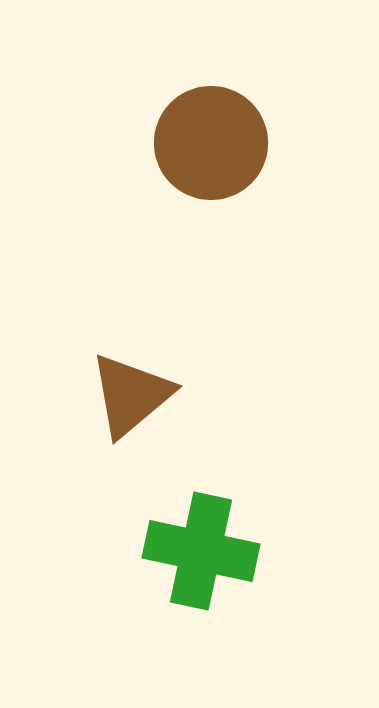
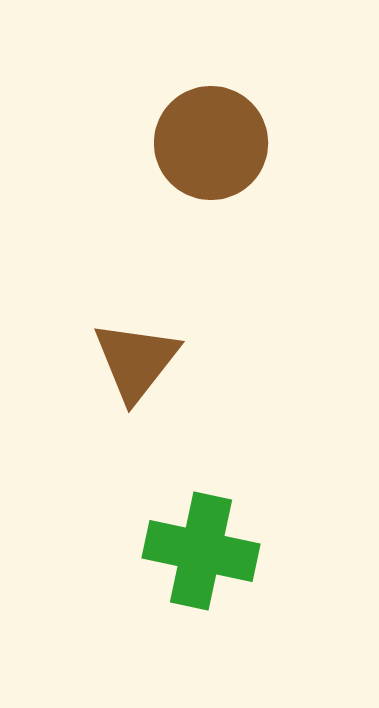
brown triangle: moved 5 px right, 34 px up; rotated 12 degrees counterclockwise
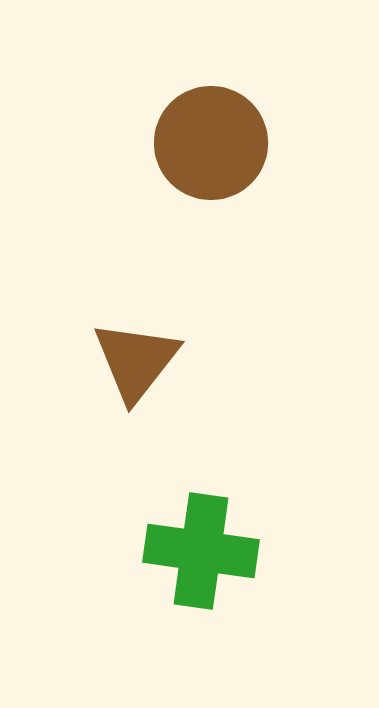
green cross: rotated 4 degrees counterclockwise
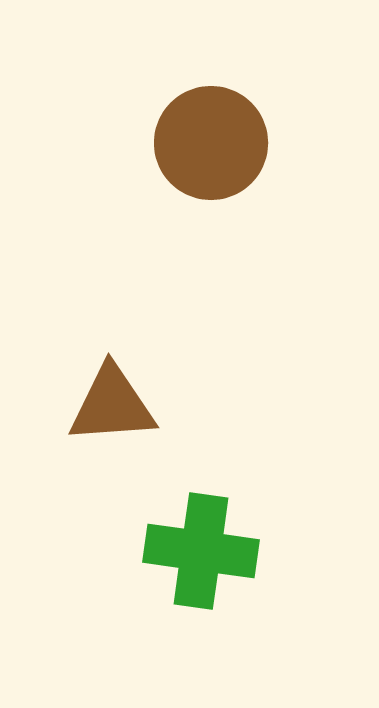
brown triangle: moved 24 px left, 44 px down; rotated 48 degrees clockwise
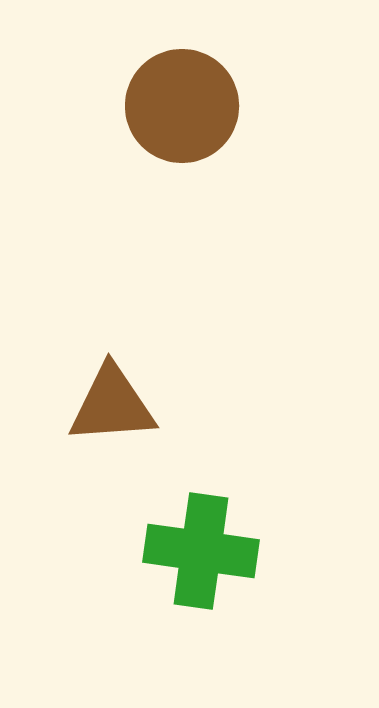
brown circle: moved 29 px left, 37 px up
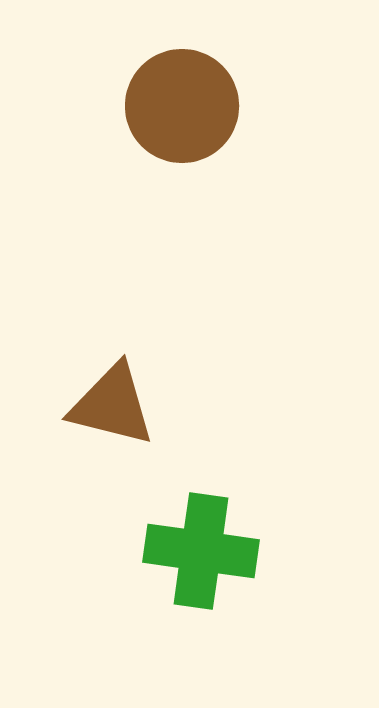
brown triangle: rotated 18 degrees clockwise
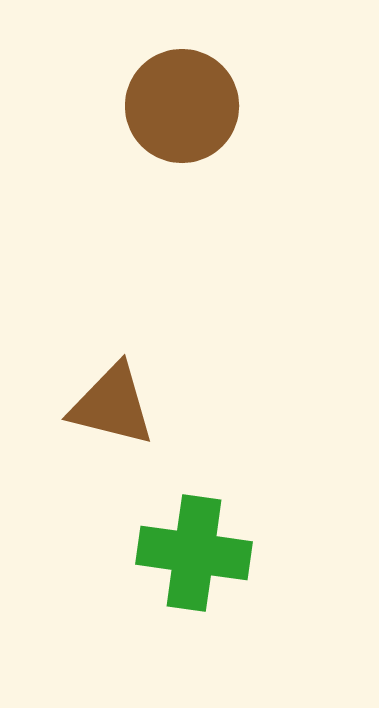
green cross: moved 7 px left, 2 px down
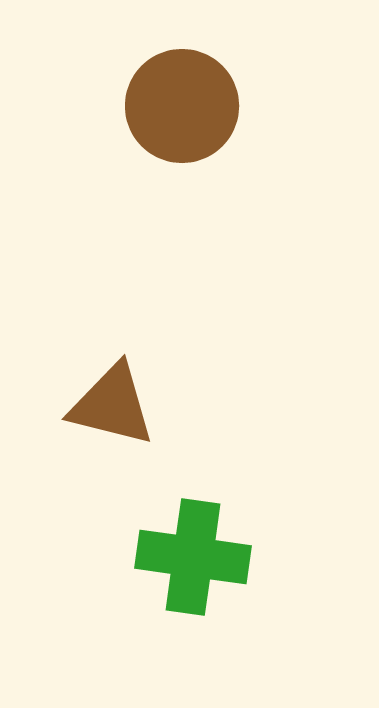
green cross: moved 1 px left, 4 px down
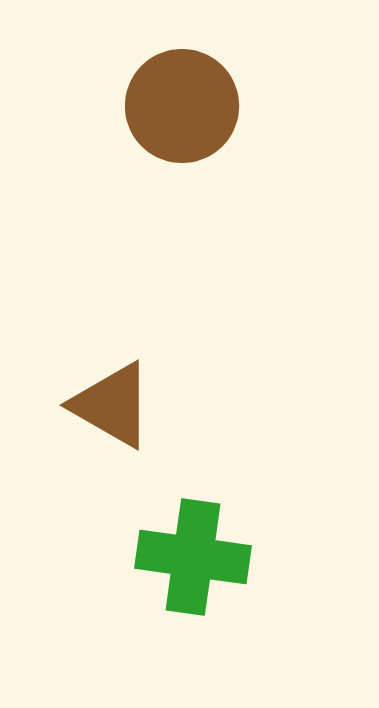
brown triangle: rotated 16 degrees clockwise
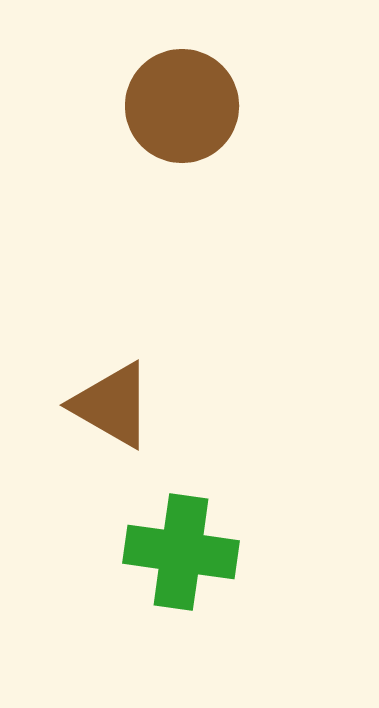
green cross: moved 12 px left, 5 px up
